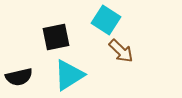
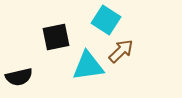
brown arrow: rotated 88 degrees counterclockwise
cyan triangle: moved 19 px right, 9 px up; rotated 24 degrees clockwise
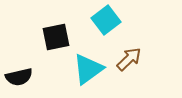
cyan square: rotated 20 degrees clockwise
brown arrow: moved 8 px right, 8 px down
cyan triangle: moved 3 px down; rotated 28 degrees counterclockwise
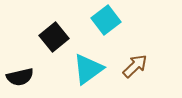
black square: moved 2 px left; rotated 28 degrees counterclockwise
brown arrow: moved 6 px right, 7 px down
black semicircle: moved 1 px right
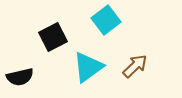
black square: moved 1 px left; rotated 12 degrees clockwise
cyan triangle: moved 2 px up
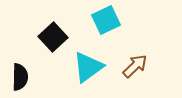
cyan square: rotated 12 degrees clockwise
black square: rotated 16 degrees counterclockwise
black semicircle: rotated 76 degrees counterclockwise
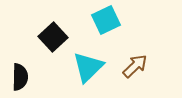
cyan triangle: rotated 8 degrees counterclockwise
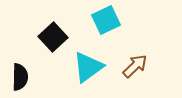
cyan triangle: rotated 8 degrees clockwise
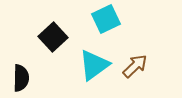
cyan square: moved 1 px up
cyan triangle: moved 6 px right, 2 px up
black semicircle: moved 1 px right, 1 px down
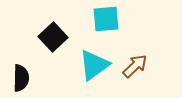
cyan square: rotated 20 degrees clockwise
